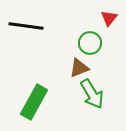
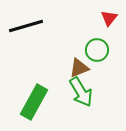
black line: rotated 24 degrees counterclockwise
green circle: moved 7 px right, 7 px down
green arrow: moved 11 px left, 2 px up
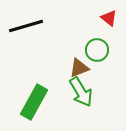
red triangle: rotated 30 degrees counterclockwise
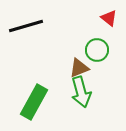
green arrow: rotated 16 degrees clockwise
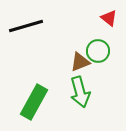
green circle: moved 1 px right, 1 px down
brown triangle: moved 1 px right, 6 px up
green arrow: moved 1 px left
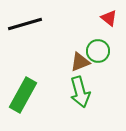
black line: moved 1 px left, 2 px up
green rectangle: moved 11 px left, 7 px up
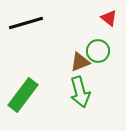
black line: moved 1 px right, 1 px up
green rectangle: rotated 8 degrees clockwise
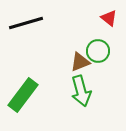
green arrow: moved 1 px right, 1 px up
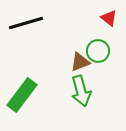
green rectangle: moved 1 px left
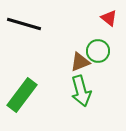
black line: moved 2 px left, 1 px down; rotated 32 degrees clockwise
